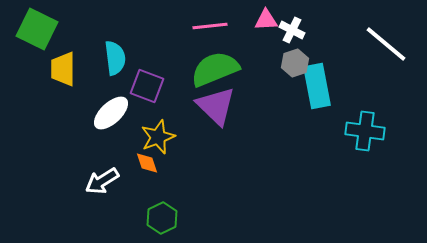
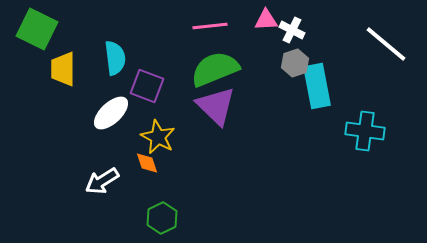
yellow star: rotated 24 degrees counterclockwise
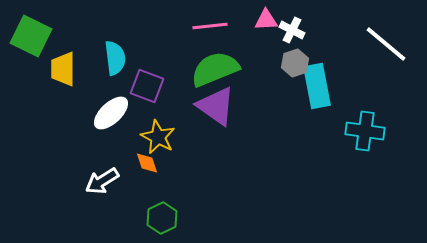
green square: moved 6 px left, 7 px down
purple triangle: rotated 9 degrees counterclockwise
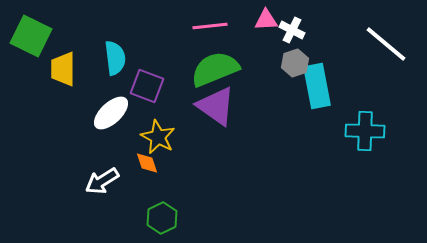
cyan cross: rotated 6 degrees counterclockwise
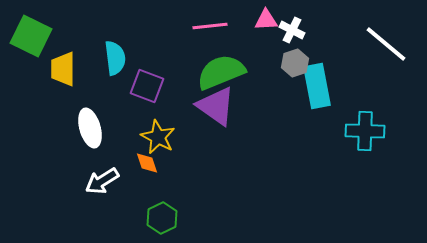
green semicircle: moved 6 px right, 3 px down
white ellipse: moved 21 px left, 15 px down; rotated 63 degrees counterclockwise
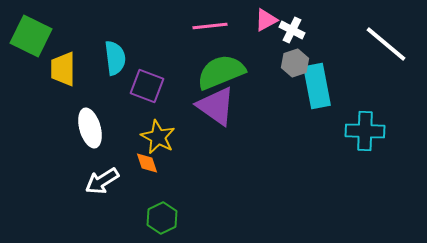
pink triangle: rotated 25 degrees counterclockwise
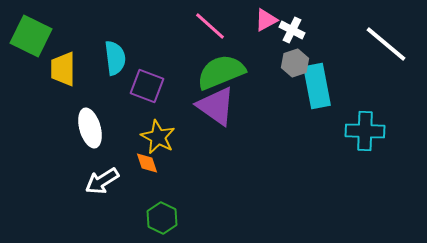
pink line: rotated 48 degrees clockwise
green hexagon: rotated 8 degrees counterclockwise
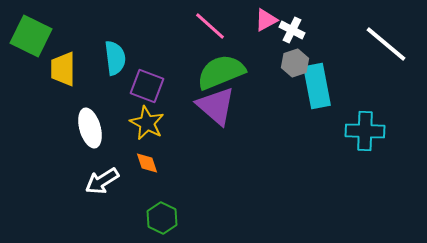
purple triangle: rotated 6 degrees clockwise
yellow star: moved 11 px left, 14 px up
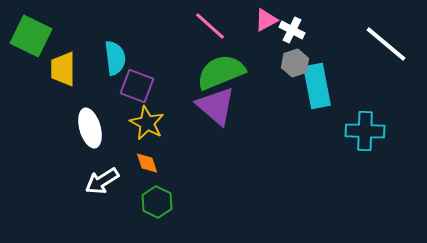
purple square: moved 10 px left
green hexagon: moved 5 px left, 16 px up
